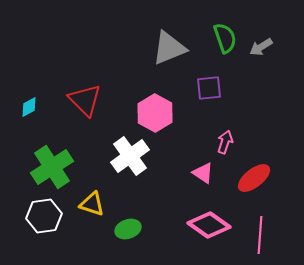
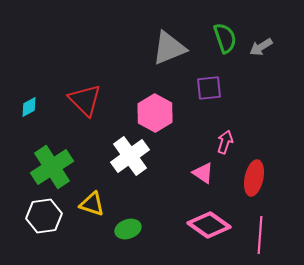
red ellipse: rotated 40 degrees counterclockwise
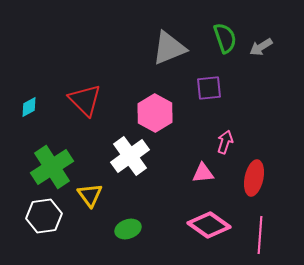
pink triangle: rotated 40 degrees counterclockwise
yellow triangle: moved 2 px left, 9 px up; rotated 36 degrees clockwise
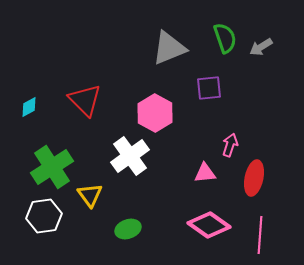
pink arrow: moved 5 px right, 3 px down
pink triangle: moved 2 px right
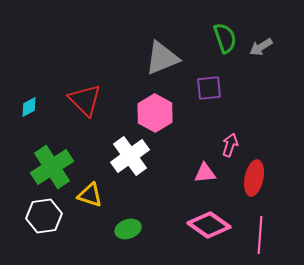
gray triangle: moved 7 px left, 10 px down
yellow triangle: rotated 36 degrees counterclockwise
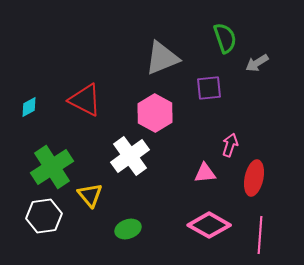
gray arrow: moved 4 px left, 16 px down
red triangle: rotated 18 degrees counterclockwise
yellow triangle: rotated 32 degrees clockwise
pink diamond: rotated 6 degrees counterclockwise
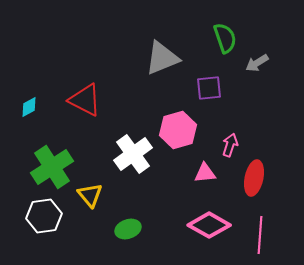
pink hexagon: moved 23 px right, 17 px down; rotated 15 degrees clockwise
white cross: moved 3 px right, 2 px up
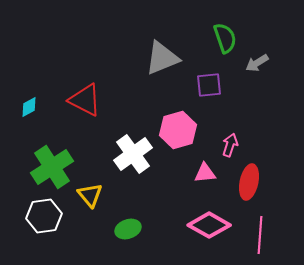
purple square: moved 3 px up
red ellipse: moved 5 px left, 4 px down
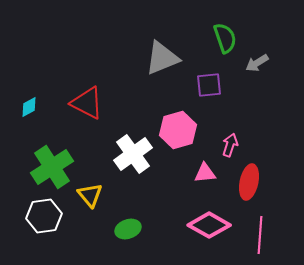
red triangle: moved 2 px right, 3 px down
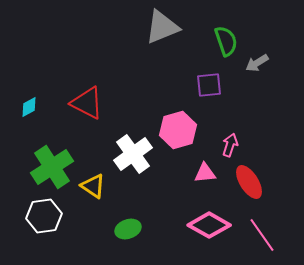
green semicircle: moved 1 px right, 3 px down
gray triangle: moved 31 px up
red ellipse: rotated 44 degrees counterclockwise
yellow triangle: moved 3 px right, 9 px up; rotated 16 degrees counterclockwise
pink line: moved 2 px right; rotated 39 degrees counterclockwise
